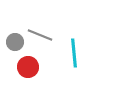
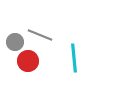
cyan line: moved 5 px down
red circle: moved 6 px up
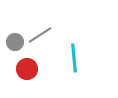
gray line: rotated 55 degrees counterclockwise
red circle: moved 1 px left, 8 px down
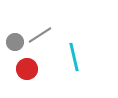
cyan line: moved 1 px up; rotated 8 degrees counterclockwise
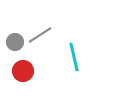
red circle: moved 4 px left, 2 px down
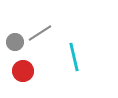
gray line: moved 2 px up
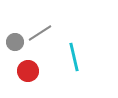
red circle: moved 5 px right
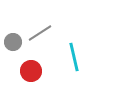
gray circle: moved 2 px left
red circle: moved 3 px right
